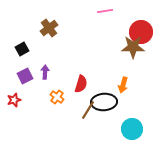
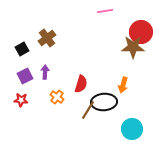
brown cross: moved 2 px left, 10 px down
red star: moved 7 px right; rotated 24 degrees clockwise
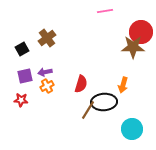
purple arrow: rotated 104 degrees counterclockwise
purple square: rotated 14 degrees clockwise
orange cross: moved 10 px left, 11 px up; rotated 24 degrees clockwise
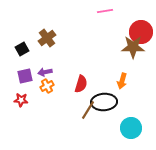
orange arrow: moved 1 px left, 4 px up
cyan circle: moved 1 px left, 1 px up
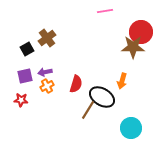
black square: moved 5 px right
red semicircle: moved 5 px left
black ellipse: moved 2 px left, 5 px up; rotated 35 degrees clockwise
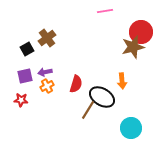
brown star: rotated 15 degrees counterclockwise
orange arrow: rotated 21 degrees counterclockwise
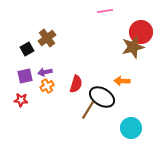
orange arrow: rotated 98 degrees clockwise
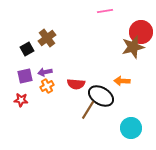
red semicircle: rotated 78 degrees clockwise
black ellipse: moved 1 px left, 1 px up
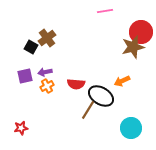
black square: moved 4 px right, 2 px up; rotated 32 degrees counterclockwise
orange arrow: rotated 28 degrees counterclockwise
red star: moved 28 px down; rotated 16 degrees counterclockwise
